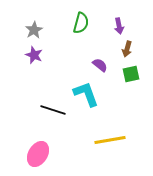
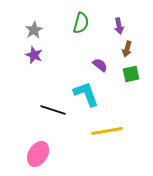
yellow line: moved 3 px left, 9 px up
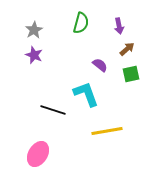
brown arrow: rotated 147 degrees counterclockwise
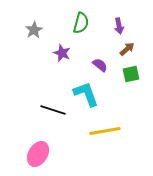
purple star: moved 28 px right, 2 px up
yellow line: moved 2 px left
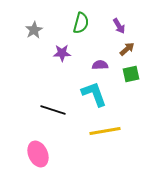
purple arrow: rotated 21 degrees counterclockwise
purple star: rotated 24 degrees counterclockwise
purple semicircle: rotated 42 degrees counterclockwise
cyan L-shape: moved 8 px right
pink ellipse: rotated 55 degrees counterclockwise
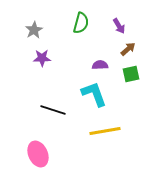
brown arrow: moved 1 px right
purple star: moved 20 px left, 5 px down
